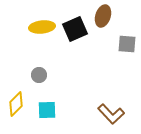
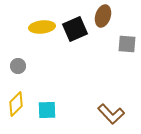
gray circle: moved 21 px left, 9 px up
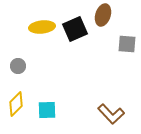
brown ellipse: moved 1 px up
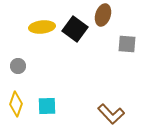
black square: rotated 30 degrees counterclockwise
yellow diamond: rotated 25 degrees counterclockwise
cyan square: moved 4 px up
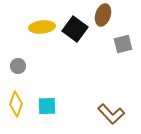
gray square: moved 4 px left; rotated 18 degrees counterclockwise
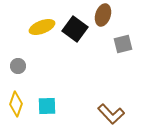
yellow ellipse: rotated 15 degrees counterclockwise
